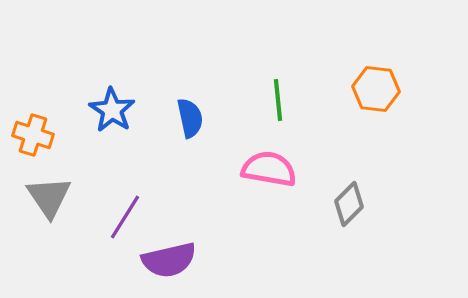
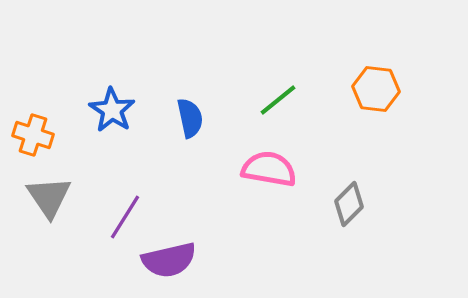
green line: rotated 57 degrees clockwise
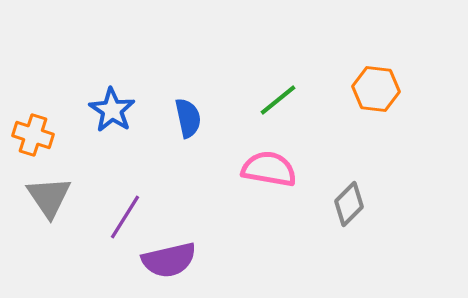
blue semicircle: moved 2 px left
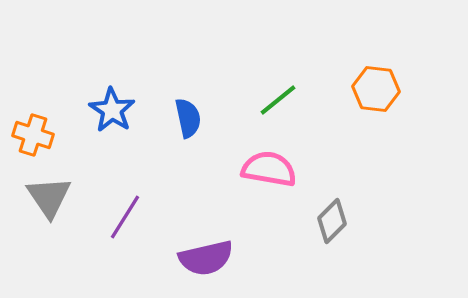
gray diamond: moved 17 px left, 17 px down
purple semicircle: moved 37 px right, 2 px up
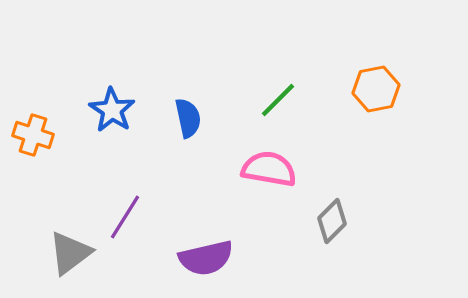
orange hexagon: rotated 18 degrees counterclockwise
green line: rotated 6 degrees counterclockwise
gray triangle: moved 21 px right, 56 px down; rotated 27 degrees clockwise
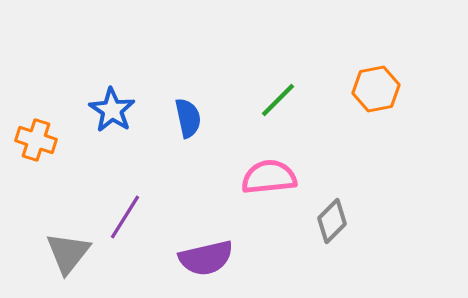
orange cross: moved 3 px right, 5 px down
pink semicircle: moved 8 px down; rotated 16 degrees counterclockwise
gray triangle: moved 2 px left; rotated 15 degrees counterclockwise
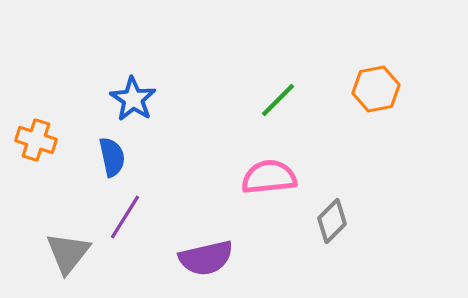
blue star: moved 21 px right, 11 px up
blue semicircle: moved 76 px left, 39 px down
